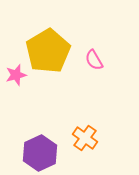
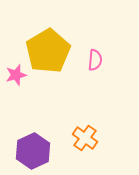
pink semicircle: moved 1 px right; rotated 145 degrees counterclockwise
purple hexagon: moved 7 px left, 2 px up
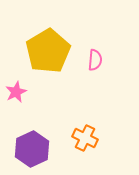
pink star: moved 17 px down; rotated 10 degrees counterclockwise
orange cross: rotated 10 degrees counterclockwise
purple hexagon: moved 1 px left, 2 px up
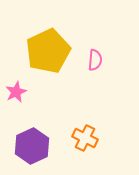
yellow pentagon: rotated 6 degrees clockwise
purple hexagon: moved 3 px up
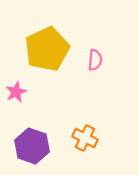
yellow pentagon: moved 1 px left, 2 px up
purple hexagon: rotated 16 degrees counterclockwise
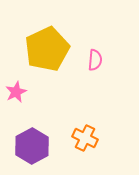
purple hexagon: rotated 12 degrees clockwise
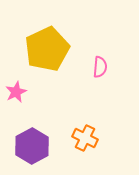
pink semicircle: moved 5 px right, 7 px down
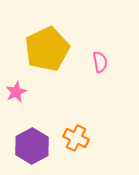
pink semicircle: moved 5 px up; rotated 15 degrees counterclockwise
orange cross: moved 9 px left
